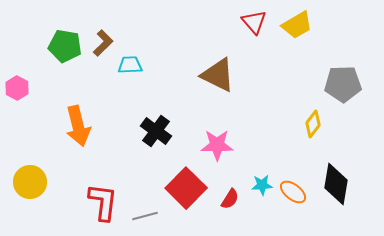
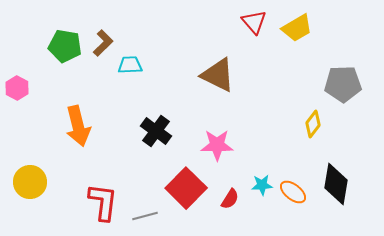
yellow trapezoid: moved 3 px down
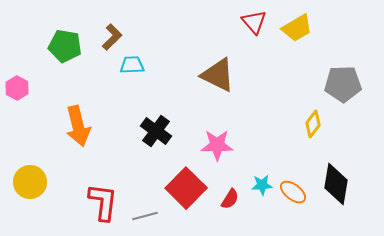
brown L-shape: moved 9 px right, 6 px up
cyan trapezoid: moved 2 px right
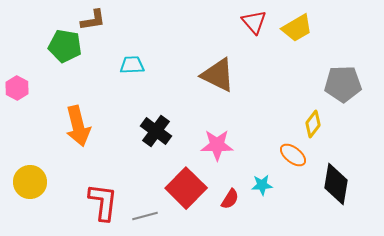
brown L-shape: moved 19 px left, 17 px up; rotated 36 degrees clockwise
orange ellipse: moved 37 px up
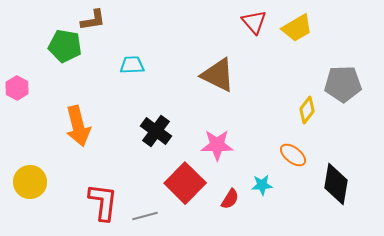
yellow diamond: moved 6 px left, 14 px up
red square: moved 1 px left, 5 px up
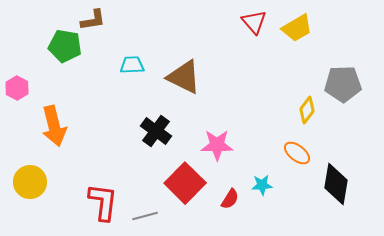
brown triangle: moved 34 px left, 2 px down
orange arrow: moved 24 px left
orange ellipse: moved 4 px right, 2 px up
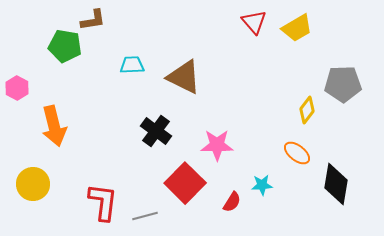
yellow circle: moved 3 px right, 2 px down
red semicircle: moved 2 px right, 3 px down
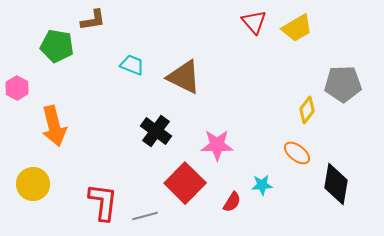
green pentagon: moved 8 px left
cyan trapezoid: rotated 25 degrees clockwise
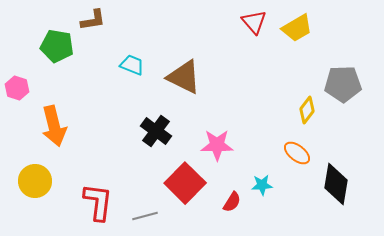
pink hexagon: rotated 10 degrees counterclockwise
yellow circle: moved 2 px right, 3 px up
red L-shape: moved 5 px left
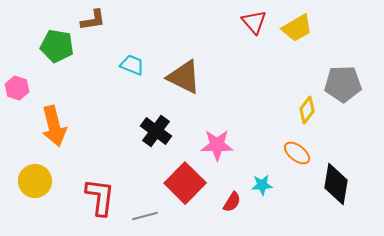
red L-shape: moved 2 px right, 5 px up
